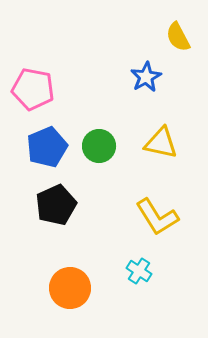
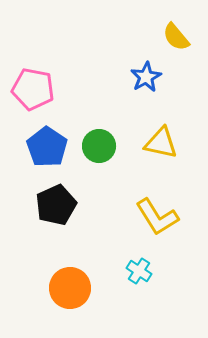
yellow semicircle: moved 2 px left; rotated 12 degrees counterclockwise
blue pentagon: rotated 15 degrees counterclockwise
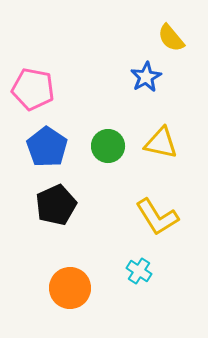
yellow semicircle: moved 5 px left, 1 px down
green circle: moved 9 px right
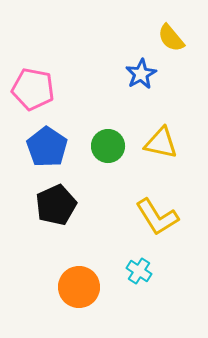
blue star: moved 5 px left, 3 px up
orange circle: moved 9 px right, 1 px up
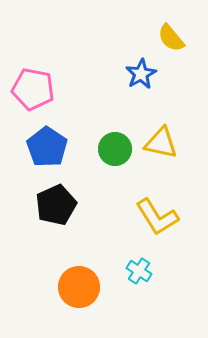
green circle: moved 7 px right, 3 px down
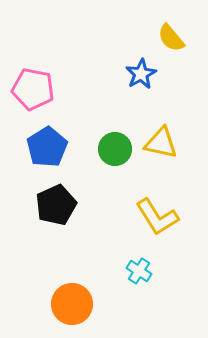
blue pentagon: rotated 6 degrees clockwise
orange circle: moved 7 px left, 17 px down
